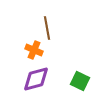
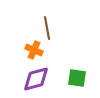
green square: moved 3 px left, 3 px up; rotated 18 degrees counterclockwise
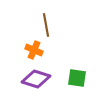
brown line: moved 1 px left, 3 px up
purple diamond: rotated 32 degrees clockwise
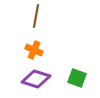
brown line: moved 10 px left, 9 px up; rotated 20 degrees clockwise
green square: rotated 12 degrees clockwise
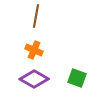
purple diamond: moved 2 px left; rotated 12 degrees clockwise
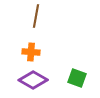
orange cross: moved 3 px left, 2 px down; rotated 18 degrees counterclockwise
purple diamond: moved 1 px left, 1 px down
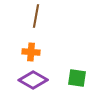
green square: rotated 12 degrees counterclockwise
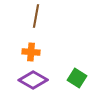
green square: rotated 24 degrees clockwise
